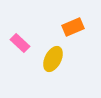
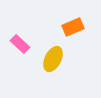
pink rectangle: moved 1 px down
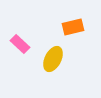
orange rectangle: rotated 10 degrees clockwise
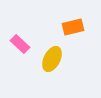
yellow ellipse: moved 1 px left
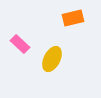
orange rectangle: moved 9 px up
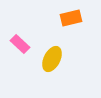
orange rectangle: moved 2 px left
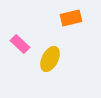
yellow ellipse: moved 2 px left
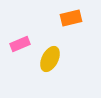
pink rectangle: rotated 66 degrees counterclockwise
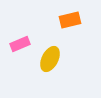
orange rectangle: moved 1 px left, 2 px down
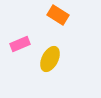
orange rectangle: moved 12 px left, 5 px up; rotated 45 degrees clockwise
